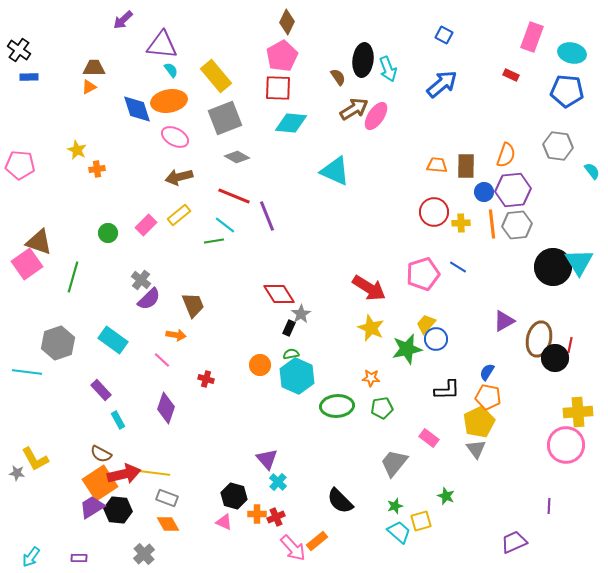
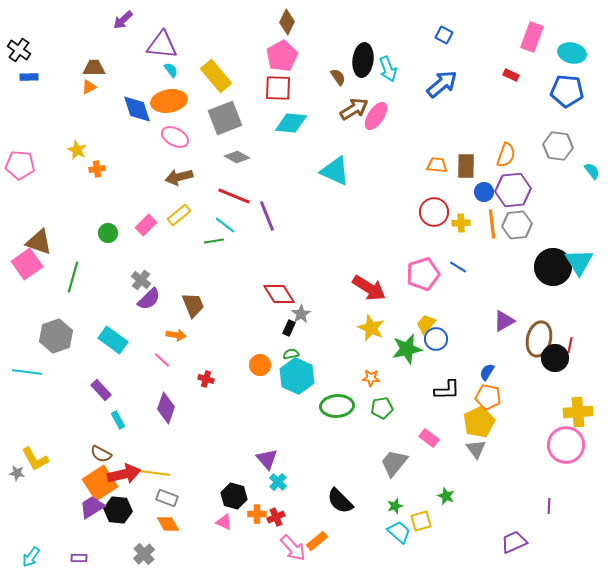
gray hexagon at (58, 343): moved 2 px left, 7 px up
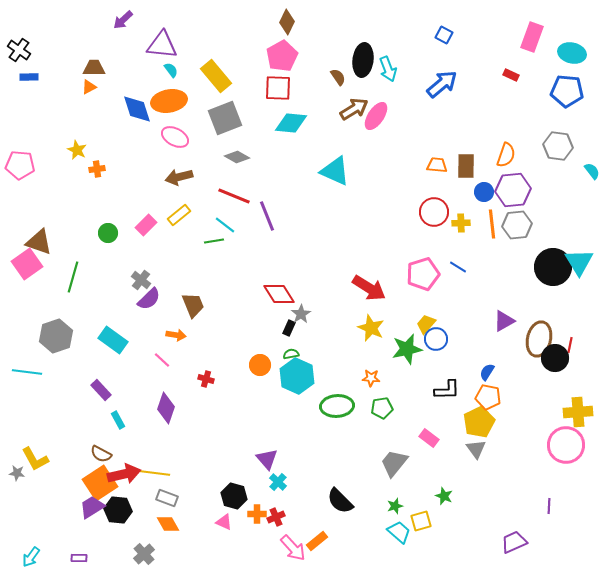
green star at (446, 496): moved 2 px left
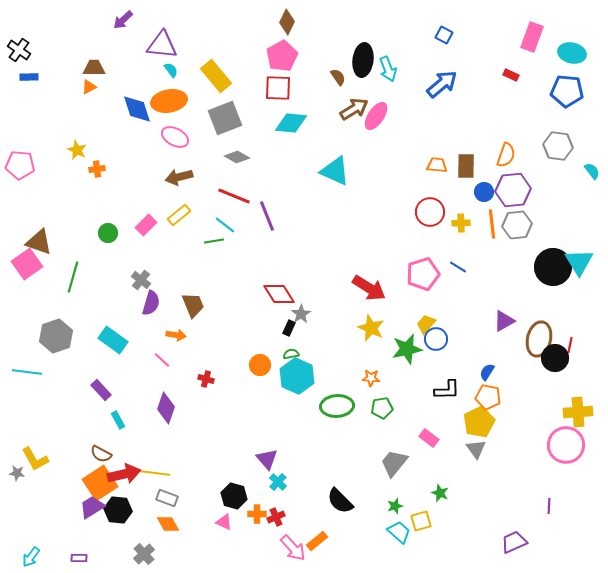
red circle at (434, 212): moved 4 px left
purple semicircle at (149, 299): moved 2 px right, 4 px down; rotated 30 degrees counterclockwise
green star at (444, 496): moved 4 px left, 3 px up
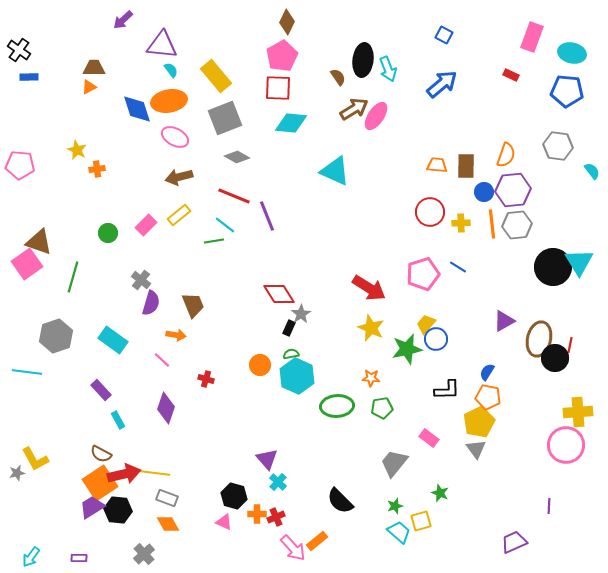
gray star at (17, 473): rotated 21 degrees counterclockwise
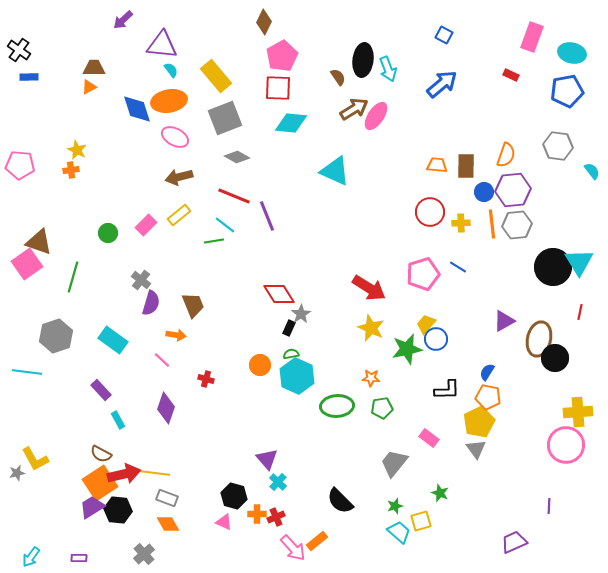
brown diamond at (287, 22): moved 23 px left
blue pentagon at (567, 91): rotated 16 degrees counterclockwise
orange cross at (97, 169): moved 26 px left, 1 px down
red line at (570, 345): moved 10 px right, 33 px up
